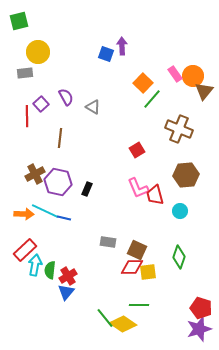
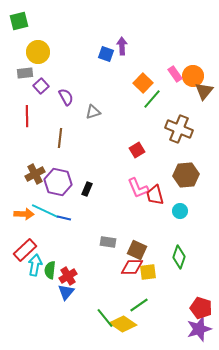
purple square at (41, 104): moved 18 px up
gray triangle at (93, 107): moved 5 px down; rotated 49 degrees counterclockwise
green line at (139, 305): rotated 36 degrees counterclockwise
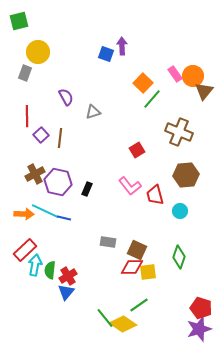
gray rectangle at (25, 73): rotated 63 degrees counterclockwise
purple square at (41, 86): moved 49 px down
brown cross at (179, 129): moved 3 px down
pink L-shape at (138, 188): moved 8 px left, 2 px up; rotated 15 degrees counterclockwise
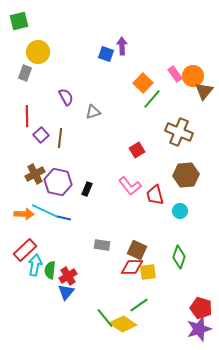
gray rectangle at (108, 242): moved 6 px left, 3 px down
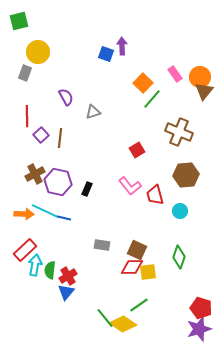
orange circle at (193, 76): moved 7 px right, 1 px down
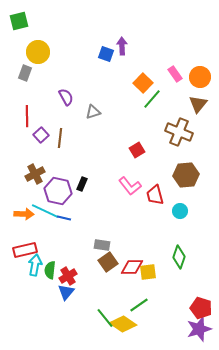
brown triangle at (204, 91): moved 6 px left, 13 px down
purple hexagon at (58, 182): moved 9 px down
black rectangle at (87, 189): moved 5 px left, 5 px up
red rectangle at (25, 250): rotated 30 degrees clockwise
brown square at (137, 250): moved 29 px left, 12 px down; rotated 30 degrees clockwise
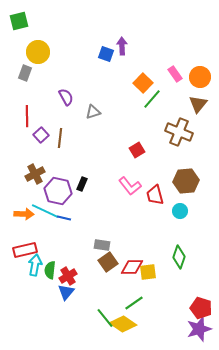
brown hexagon at (186, 175): moved 6 px down
green line at (139, 305): moved 5 px left, 2 px up
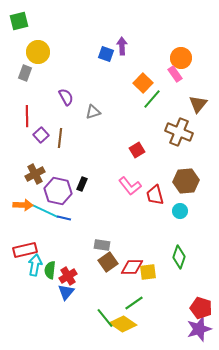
orange circle at (200, 77): moved 19 px left, 19 px up
orange arrow at (24, 214): moved 1 px left, 9 px up
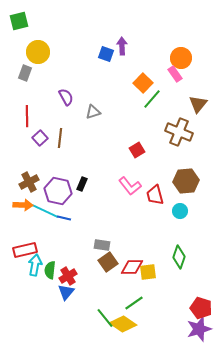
purple square at (41, 135): moved 1 px left, 3 px down
brown cross at (35, 174): moved 6 px left, 8 px down
